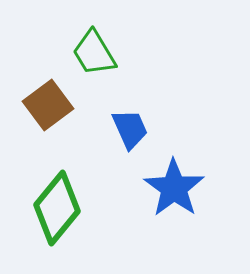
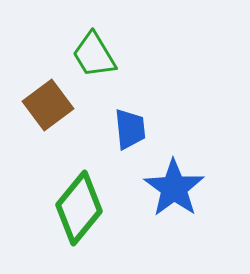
green trapezoid: moved 2 px down
blue trapezoid: rotated 18 degrees clockwise
green diamond: moved 22 px right
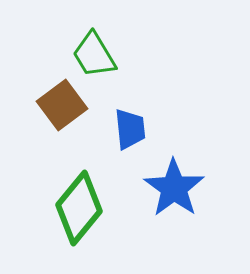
brown square: moved 14 px right
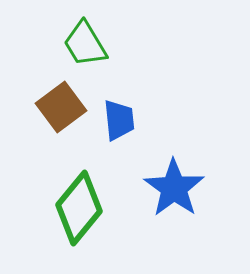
green trapezoid: moved 9 px left, 11 px up
brown square: moved 1 px left, 2 px down
blue trapezoid: moved 11 px left, 9 px up
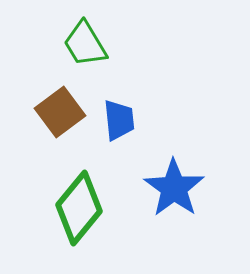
brown square: moved 1 px left, 5 px down
